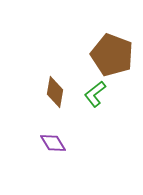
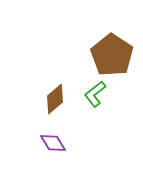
brown pentagon: rotated 12 degrees clockwise
brown diamond: moved 7 px down; rotated 40 degrees clockwise
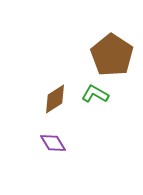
green L-shape: rotated 68 degrees clockwise
brown diamond: rotated 8 degrees clockwise
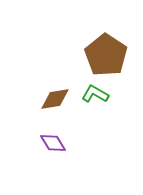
brown pentagon: moved 6 px left
brown diamond: rotated 24 degrees clockwise
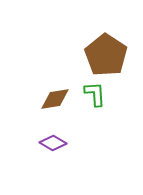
green L-shape: rotated 56 degrees clockwise
purple diamond: rotated 28 degrees counterclockwise
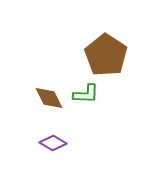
green L-shape: moved 9 px left; rotated 96 degrees clockwise
brown diamond: moved 6 px left, 1 px up; rotated 72 degrees clockwise
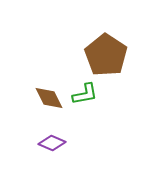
green L-shape: moved 1 px left; rotated 12 degrees counterclockwise
purple diamond: moved 1 px left; rotated 8 degrees counterclockwise
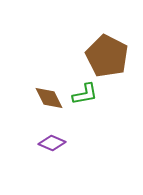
brown pentagon: moved 1 px right, 1 px down; rotated 6 degrees counterclockwise
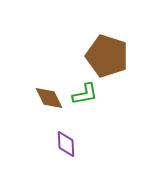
brown pentagon: rotated 9 degrees counterclockwise
purple diamond: moved 14 px right, 1 px down; rotated 64 degrees clockwise
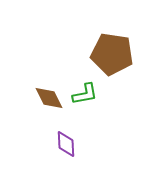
brown pentagon: moved 5 px right, 2 px up; rotated 9 degrees counterclockwise
